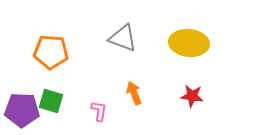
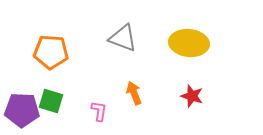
red star: rotated 10 degrees clockwise
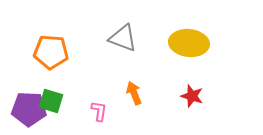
purple pentagon: moved 7 px right, 1 px up
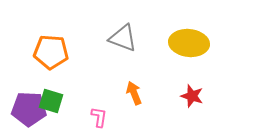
pink L-shape: moved 6 px down
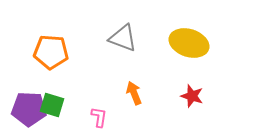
yellow ellipse: rotated 12 degrees clockwise
green square: moved 1 px right, 4 px down
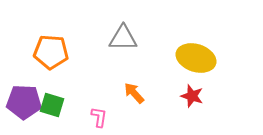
gray triangle: rotated 20 degrees counterclockwise
yellow ellipse: moved 7 px right, 15 px down
orange arrow: rotated 20 degrees counterclockwise
purple pentagon: moved 5 px left, 7 px up
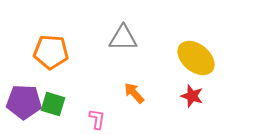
yellow ellipse: rotated 21 degrees clockwise
green square: moved 1 px right, 1 px up
pink L-shape: moved 2 px left, 2 px down
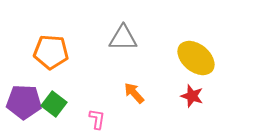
green square: moved 1 px right; rotated 20 degrees clockwise
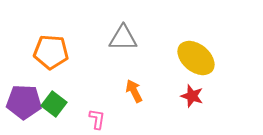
orange arrow: moved 2 px up; rotated 15 degrees clockwise
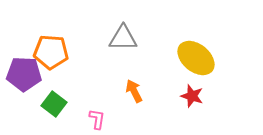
purple pentagon: moved 28 px up
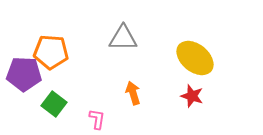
yellow ellipse: moved 1 px left
orange arrow: moved 1 px left, 2 px down; rotated 10 degrees clockwise
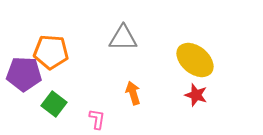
yellow ellipse: moved 2 px down
red star: moved 4 px right, 1 px up
